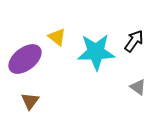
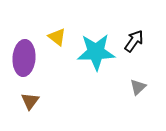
purple ellipse: moved 1 px left, 1 px up; rotated 48 degrees counterclockwise
gray triangle: rotated 42 degrees clockwise
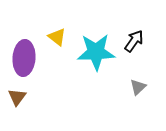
brown triangle: moved 13 px left, 4 px up
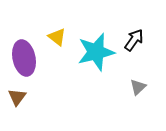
black arrow: moved 1 px up
cyan star: rotated 12 degrees counterclockwise
purple ellipse: rotated 16 degrees counterclockwise
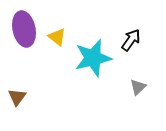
black arrow: moved 3 px left
cyan star: moved 3 px left, 6 px down
purple ellipse: moved 29 px up
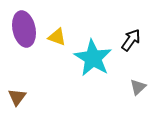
yellow triangle: rotated 18 degrees counterclockwise
cyan star: rotated 27 degrees counterclockwise
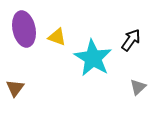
brown triangle: moved 2 px left, 9 px up
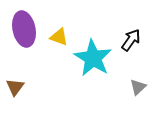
yellow triangle: moved 2 px right
brown triangle: moved 1 px up
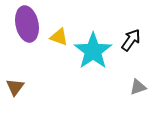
purple ellipse: moved 3 px right, 5 px up
cyan star: moved 7 px up; rotated 6 degrees clockwise
gray triangle: rotated 24 degrees clockwise
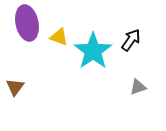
purple ellipse: moved 1 px up
